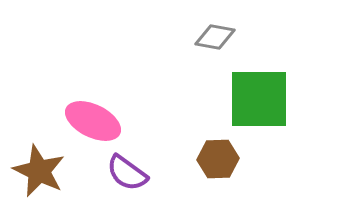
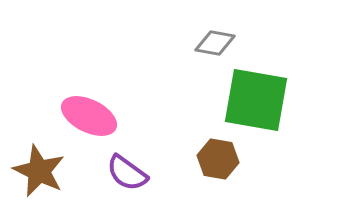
gray diamond: moved 6 px down
green square: moved 3 px left, 1 px down; rotated 10 degrees clockwise
pink ellipse: moved 4 px left, 5 px up
brown hexagon: rotated 12 degrees clockwise
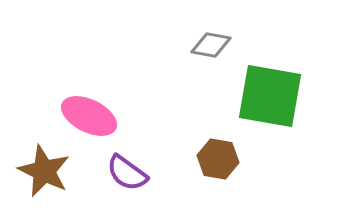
gray diamond: moved 4 px left, 2 px down
green square: moved 14 px right, 4 px up
brown star: moved 5 px right
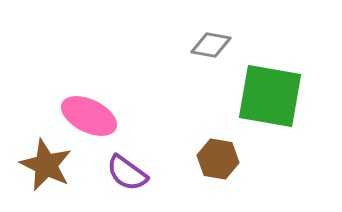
brown star: moved 2 px right, 6 px up
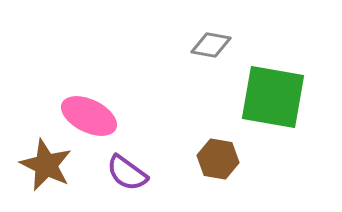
green square: moved 3 px right, 1 px down
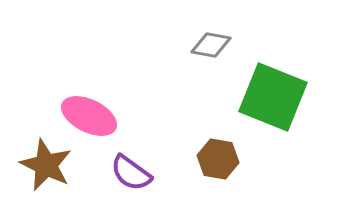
green square: rotated 12 degrees clockwise
purple semicircle: moved 4 px right
